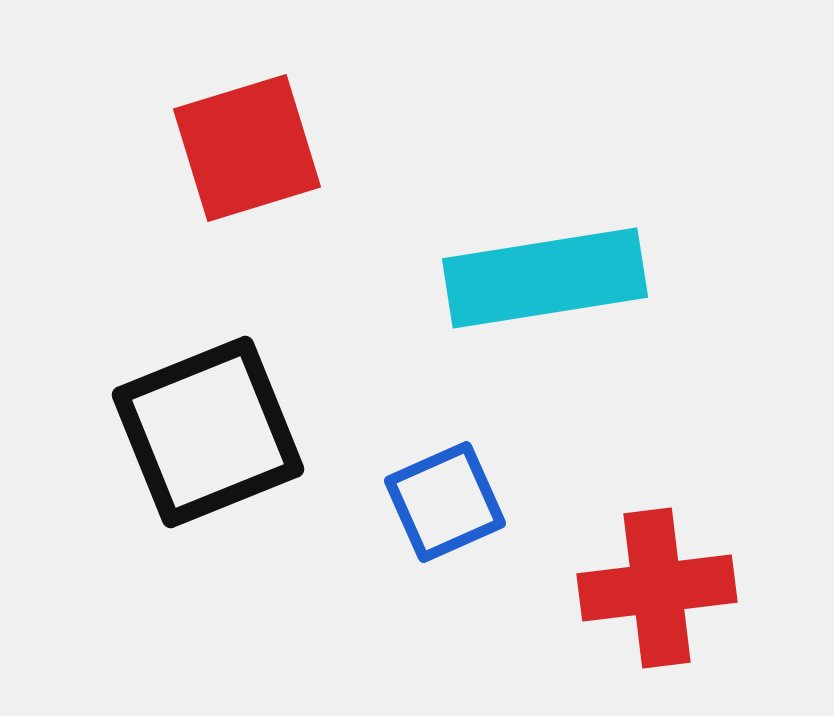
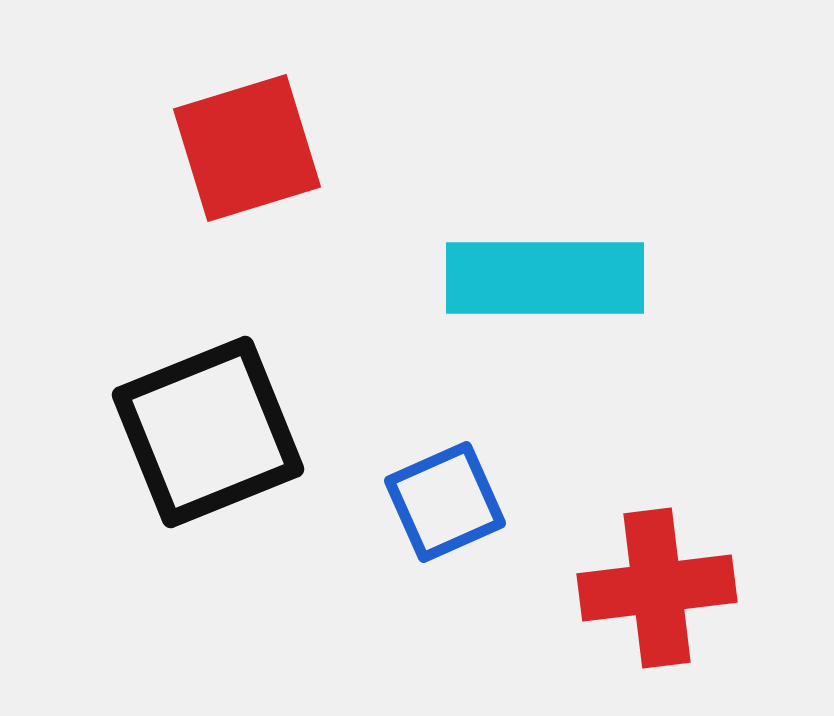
cyan rectangle: rotated 9 degrees clockwise
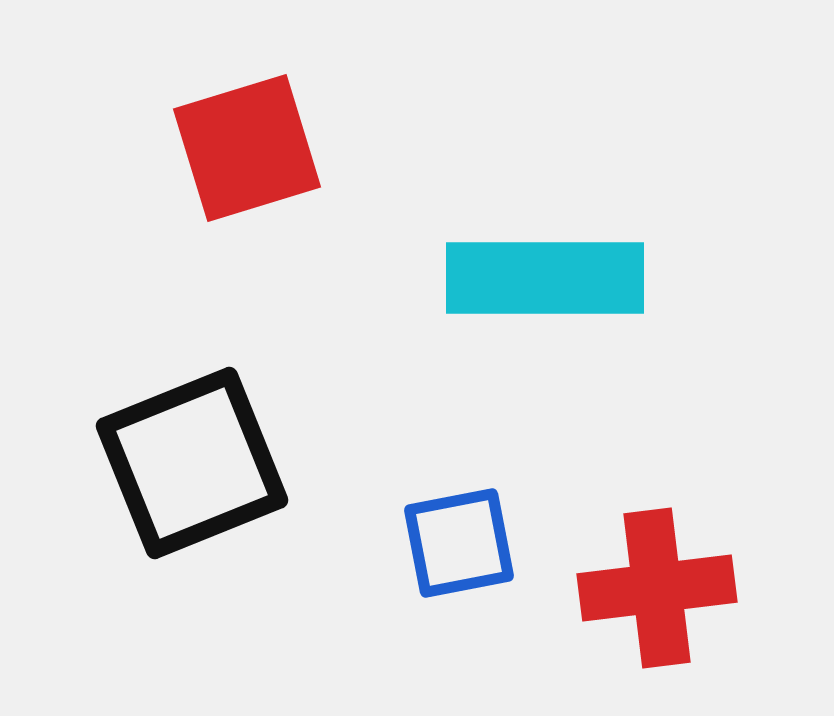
black square: moved 16 px left, 31 px down
blue square: moved 14 px right, 41 px down; rotated 13 degrees clockwise
